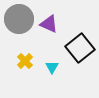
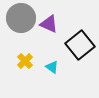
gray circle: moved 2 px right, 1 px up
black square: moved 3 px up
cyan triangle: rotated 24 degrees counterclockwise
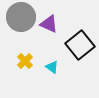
gray circle: moved 1 px up
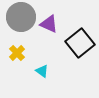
black square: moved 2 px up
yellow cross: moved 8 px left, 8 px up
cyan triangle: moved 10 px left, 4 px down
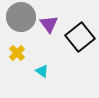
purple triangle: rotated 30 degrees clockwise
black square: moved 6 px up
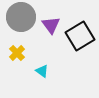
purple triangle: moved 2 px right, 1 px down
black square: moved 1 px up; rotated 8 degrees clockwise
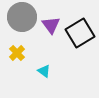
gray circle: moved 1 px right
black square: moved 3 px up
cyan triangle: moved 2 px right
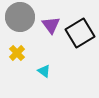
gray circle: moved 2 px left
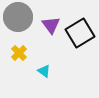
gray circle: moved 2 px left
yellow cross: moved 2 px right
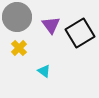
gray circle: moved 1 px left
yellow cross: moved 5 px up
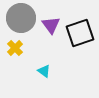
gray circle: moved 4 px right, 1 px down
black square: rotated 12 degrees clockwise
yellow cross: moved 4 px left
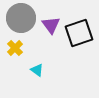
black square: moved 1 px left
cyan triangle: moved 7 px left, 1 px up
